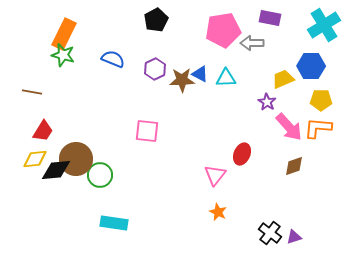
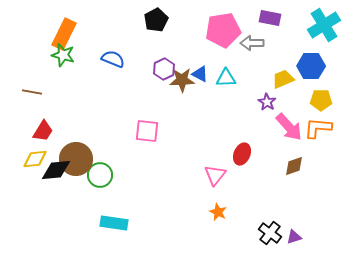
purple hexagon: moved 9 px right
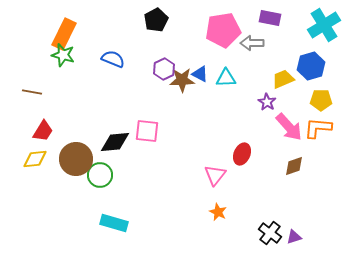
blue hexagon: rotated 16 degrees counterclockwise
black diamond: moved 59 px right, 28 px up
cyan rectangle: rotated 8 degrees clockwise
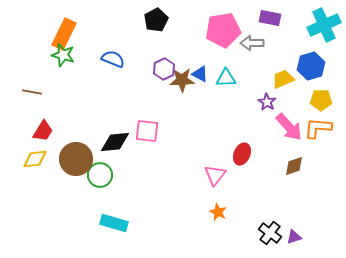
cyan cross: rotated 8 degrees clockwise
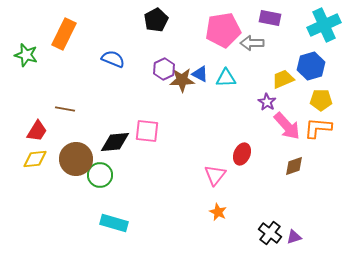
green star: moved 37 px left
brown line: moved 33 px right, 17 px down
pink arrow: moved 2 px left, 1 px up
red trapezoid: moved 6 px left
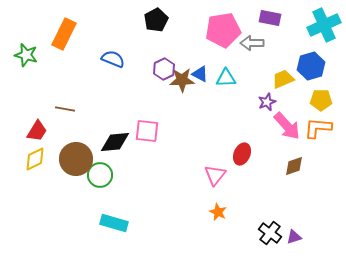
purple star: rotated 18 degrees clockwise
yellow diamond: rotated 20 degrees counterclockwise
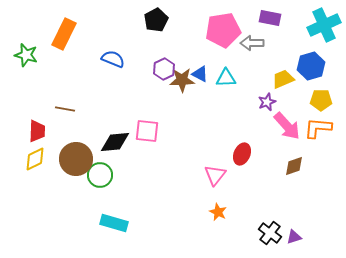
red trapezoid: rotated 30 degrees counterclockwise
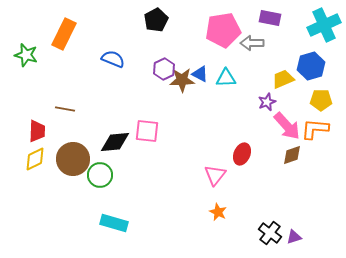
orange L-shape: moved 3 px left, 1 px down
brown circle: moved 3 px left
brown diamond: moved 2 px left, 11 px up
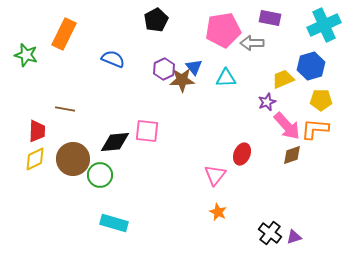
blue triangle: moved 6 px left, 7 px up; rotated 24 degrees clockwise
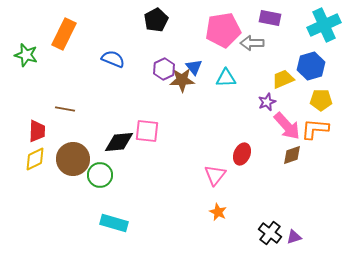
black diamond: moved 4 px right
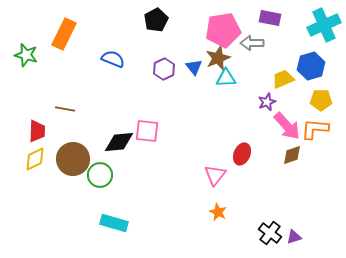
brown star: moved 36 px right, 22 px up; rotated 20 degrees counterclockwise
